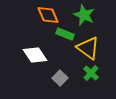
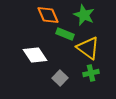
green cross: rotated 35 degrees clockwise
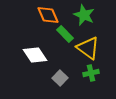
green rectangle: rotated 24 degrees clockwise
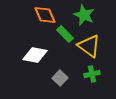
orange diamond: moved 3 px left
yellow triangle: moved 1 px right, 2 px up
white diamond: rotated 45 degrees counterclockwise
green cross: moved 1 px right, 1 px down
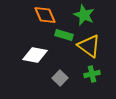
green rectangle: moved 1 px left, 1 px down; rotated 30 degrees counterclockwise
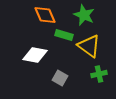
green cross: moved 7 px right
gray square: rotated 14 degrees counterclockwise
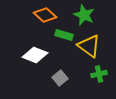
orange diamond: rotated 25 degrees counterclockwise
white diamond: rotated 10 degrees clockwise
gray square: rotated 21 degrees clockwise
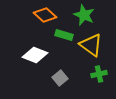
yellow triangle: moved 2 px right, 1 px up
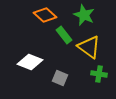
green rectangle: rotated 36 degrees clockwise
yellow triangle: moved 2 px left, 2 px down
white diamond: moved 5 px left, 7 px down
green cross: rotated 21 degrees clockwise
gray square: rotated 28 degrees counterclockwise
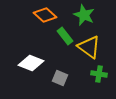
green rectangle: moved 1 px right, 1 px down
white diamond: moved 1 px right, 1 px down
